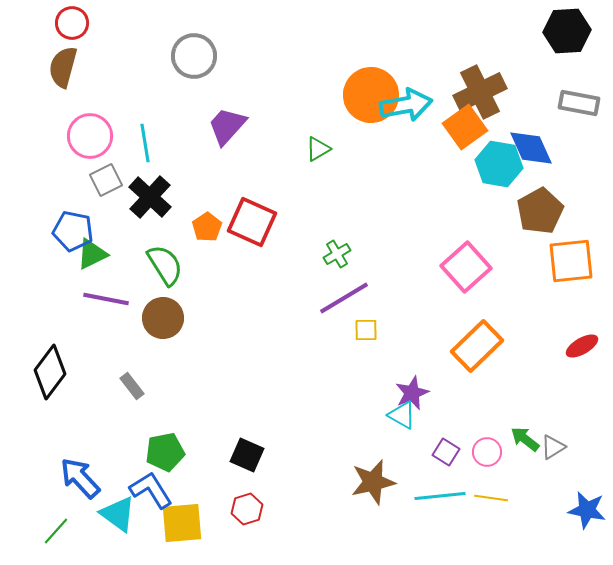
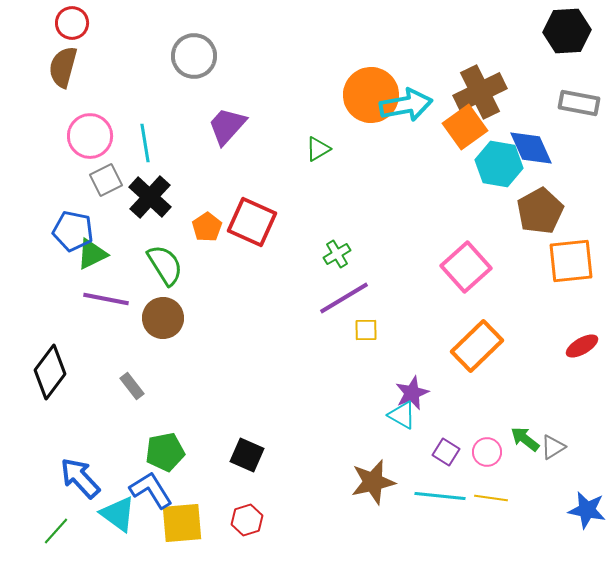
cyan line at (440, 496): rotated 12 degrees clockwise
red hexagon at (247, 509): moved 11 px down
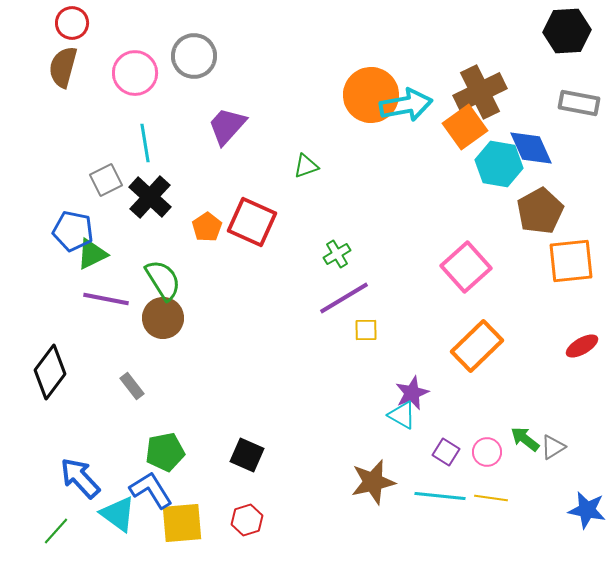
pink circle at (90, 136): moved 45 px right, 63 px up
green triangle at (318, 149): moved 12 px left, 17 px down; rotated 12 degrees clockwise
green semicircle at (165, 265): moved 2 px left, 15 px down
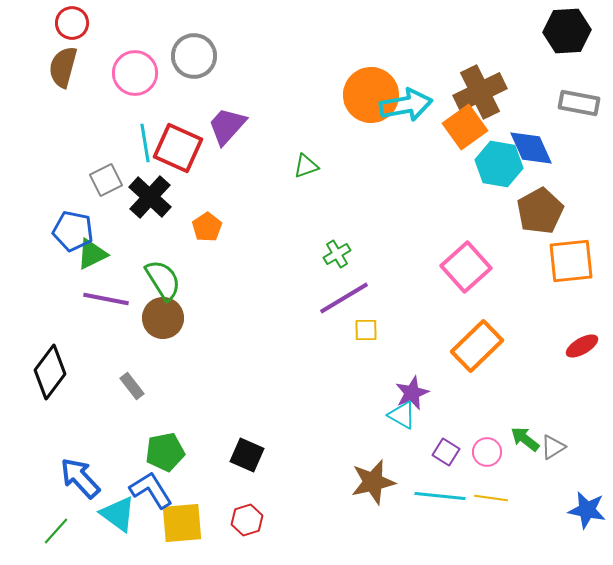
red square at (252, 222): moved 74 px left, 74 px up
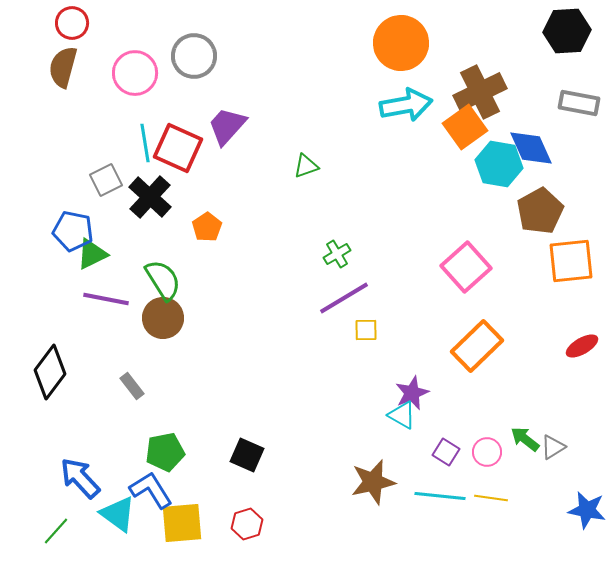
orange circle at (371, 95): moved 30 px right, 52 px up
red hexagon at (247, 520): moved 4 px down
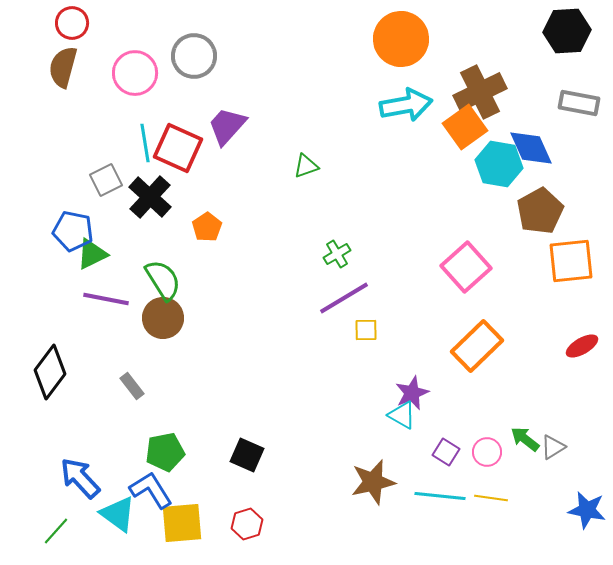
orange circle at (401, 43): moved 4 px up
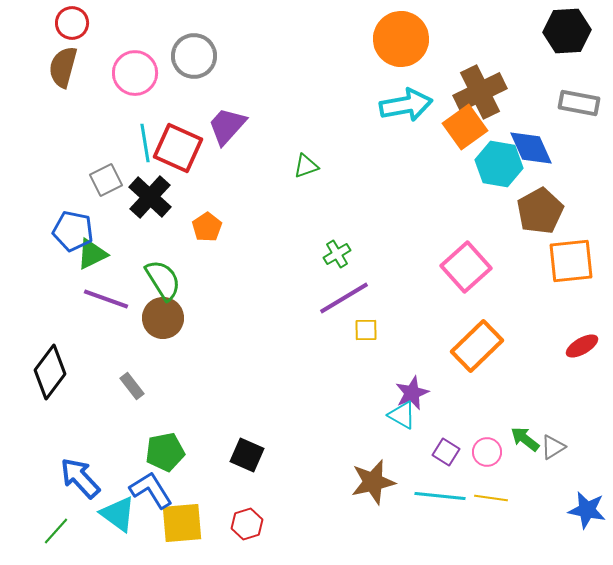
purple line at (106, 299): rotated 9 degrees clockwise
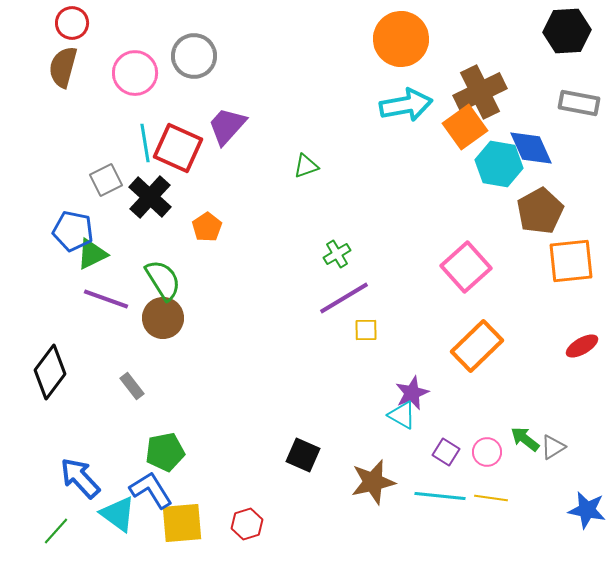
black square at (247, 455): moved 56 px right
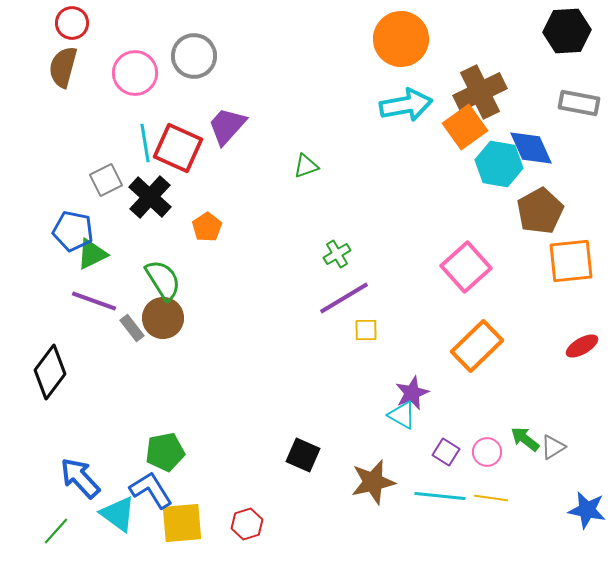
purple line at (106, 299): moved 12 px left, 2 px down
gray rectangle at (132, 386): moved 58 px up
